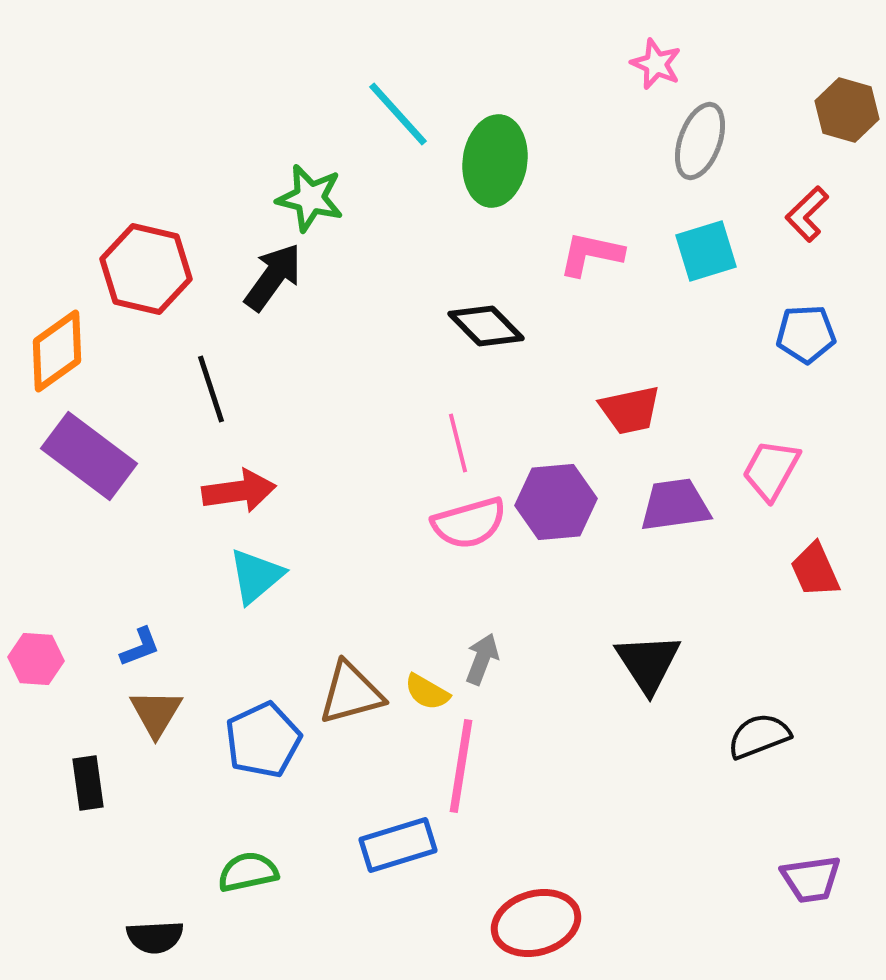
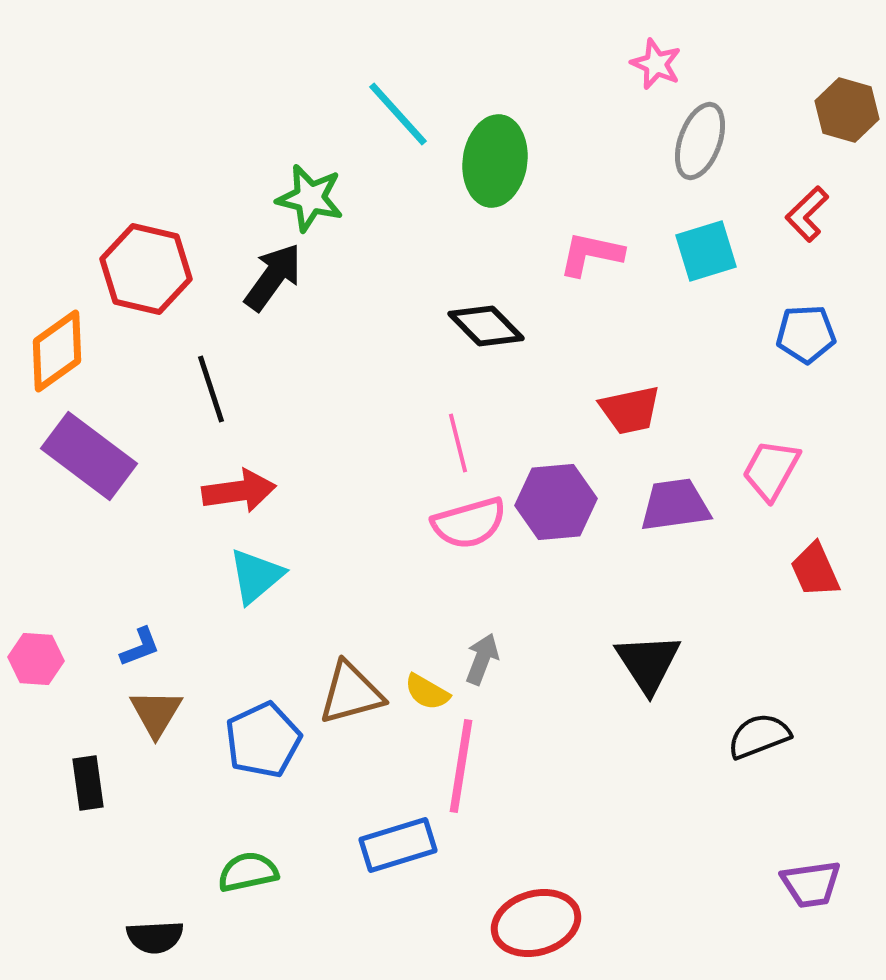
purple trapezoid at (811, 879): moved 5 px down
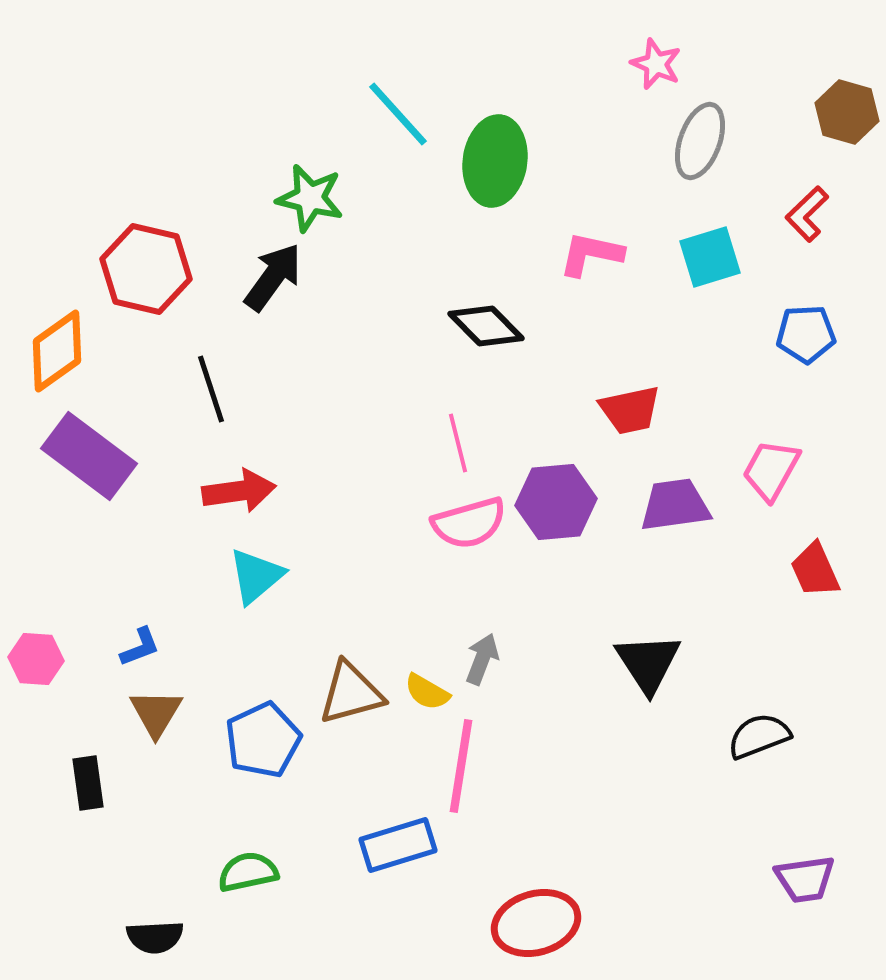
brown hexagon at (847, 110): moved 2 px down
cyan square at (706, 251): moved 4 px right, 6 px down
purple trapezoid at (811, 884): moved 6 px left, 5 px up
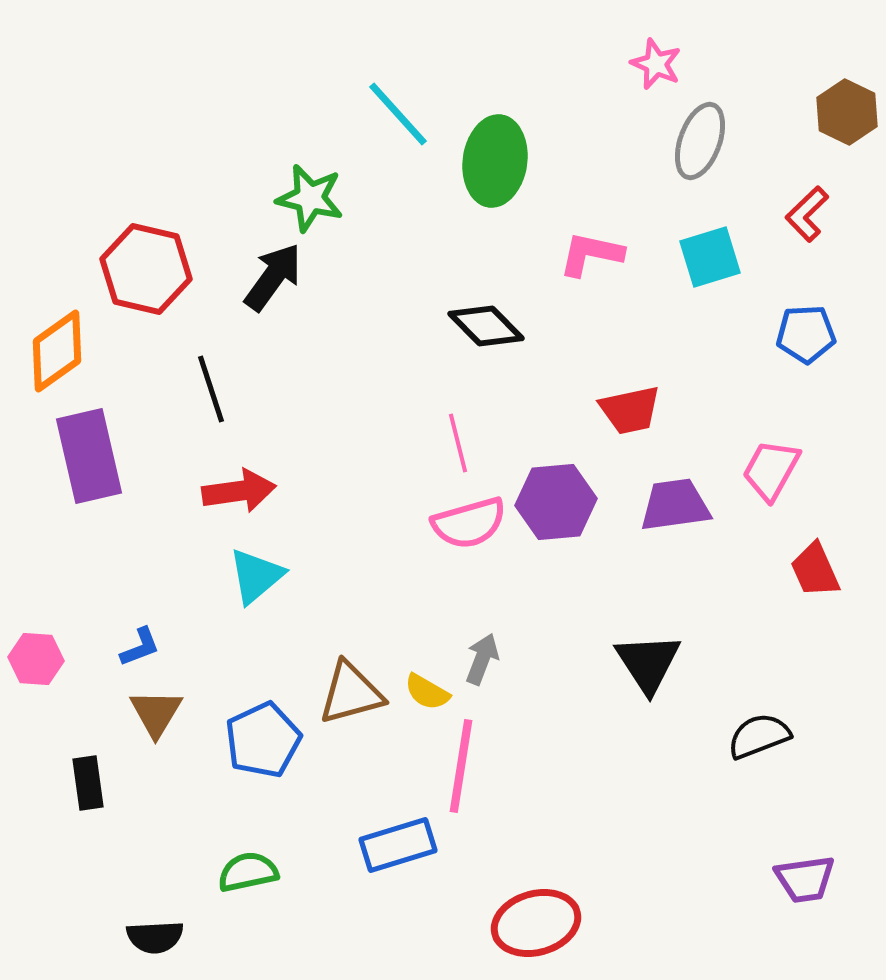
brown hexagon at (847, 112): rotated 10 degrees clockwise
purple rectangle at (89, 456): rotated 40 degrees clockwise
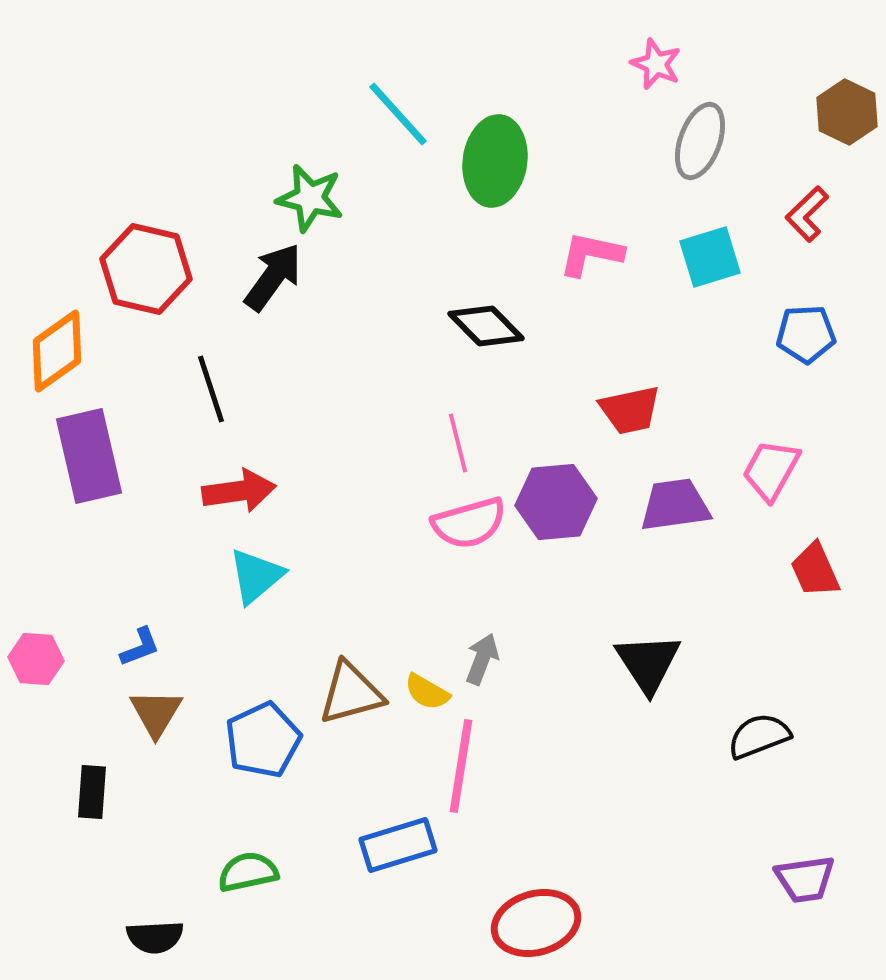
black rectangle at (88, 783): moved 4 px right, 9 px down; rotated 12 degrees clockwise
